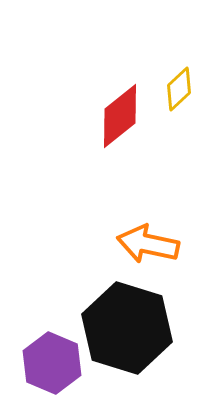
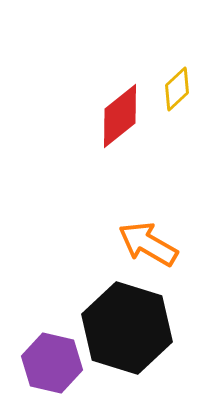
yellow diamond: moved 2 px left
orange arrow: rotated 18 degrees clockwise
purple hexagon: rotated 10 degrees counterclockwise
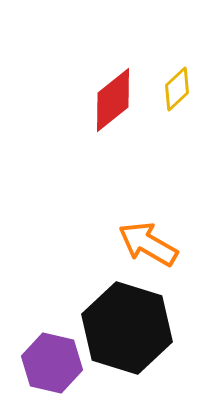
red diamond: moved 7 px left, 16 px up
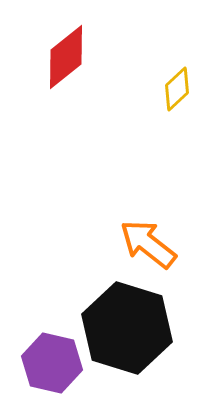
red diamond: moved 47 px left, 43 px up
orange arrow: rotated 8 degrees clockwise
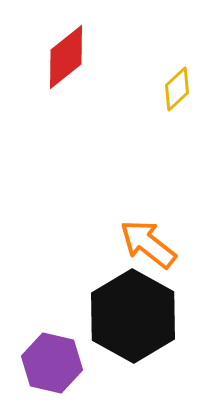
black hexagon: moved 6 px right, 12 px up; rotated 12 degrees clockwise
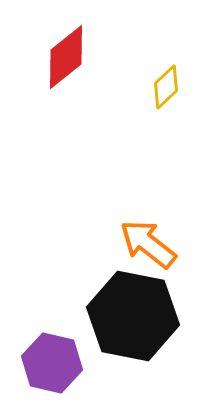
yellow diamond: moved 11 px left, 2 px up
black hexagon: rotated 18 degrees counterclockwise
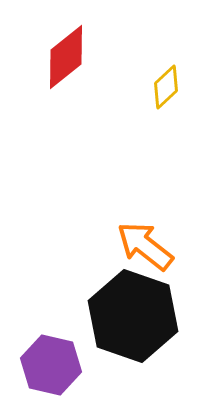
orange arrow: moved 3 px left, 2 px down
black hexagon: rotated 8 degrees clockwise
purple hexagon: moved 1 px left, 2 px down
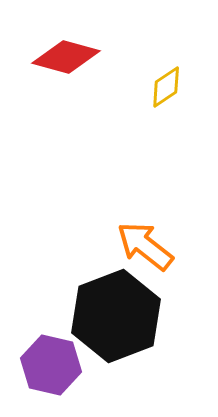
red diamond: rotated 54 degrees clockwise
yellow diamond: rotated 9 degrees clockwise
black hexagon: moved 17 px left; rotated 20 degrees clockwise
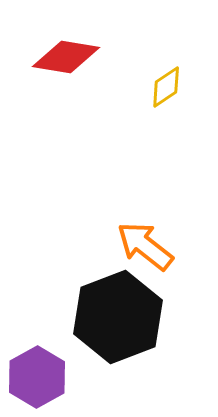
red diamond: rotated 6 degrees counterclockwise
black hexagon: moved 2 px right, 1 px down
purple hexagon: moved 14 px left, 12 px down; rotated 18 degrees clockwise
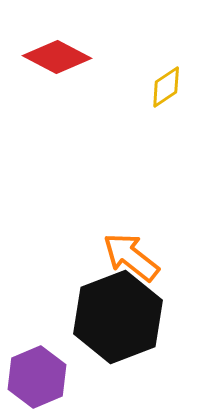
red diamond: moved 9 px left; rotated 18 degrees clockwise
orange arrow: moved 14 px left, 11 px down
purple hexagon: rotated 6 degrees clockwise
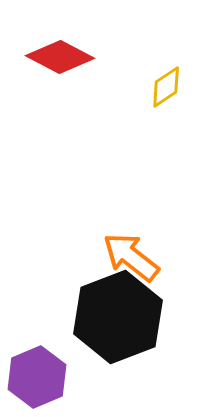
red diamond: moved 3 px right
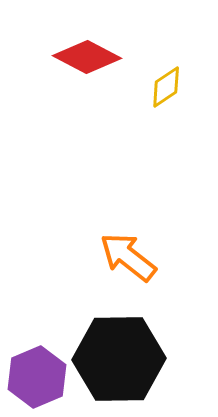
red diamond: moved 27 px right
orange arrow: moved 3 px left
black hexagon: moved 1 px right, 42 px down; rotated 20 degrees clockwise
